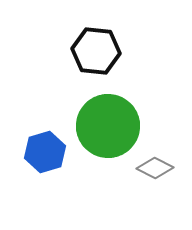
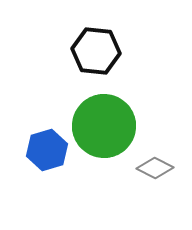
green circle: moved 4 px left
blue hexagon: moved 2 px right, 2 px up
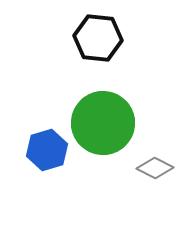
black hexagon: moved 2 px right, 13 px up
green circle: moved 1 px left, 3 px up
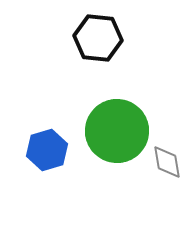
green circle: moved 14 px right, 8 px down
gray diamond: moved 12 px right, 6 px up; rotated 54 degrees clockwise
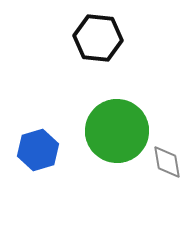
blue hexagon: moved 9 px left
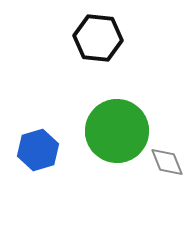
gray diamond: rotated 12 degrees counterclockwise
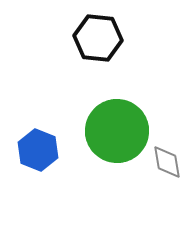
blue hexagon: rotated 21 degrees counterclockwise
gray diamond: rotated 12 degrees clockwise
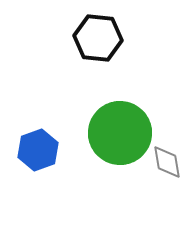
green circle: moved 3 px right, 2 px down
blue hexagon: rotated 18 degrees clockwise
